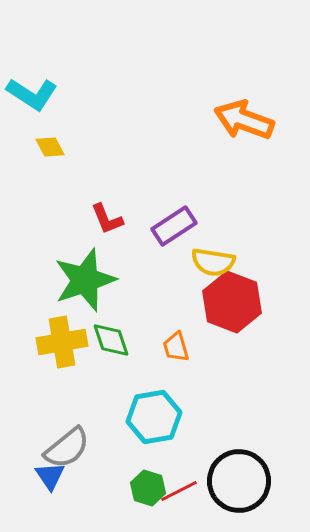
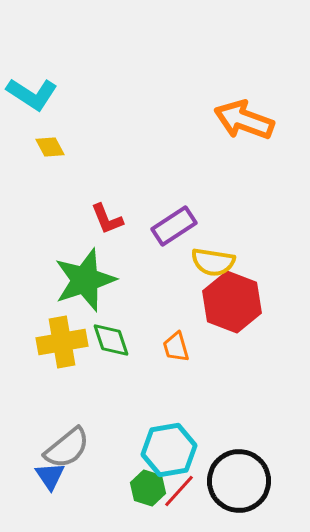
cyan hexagon: moved 15 px right, 33 px down
red line: rotated 21 degrees counterclockwise
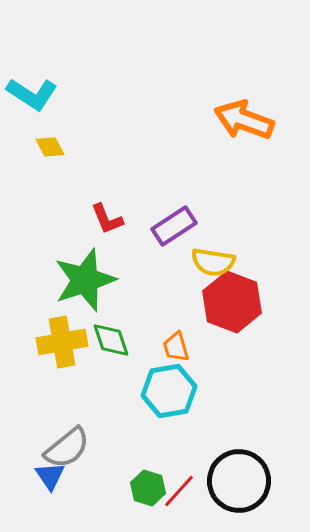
cyan hexagon: moved 59 px up
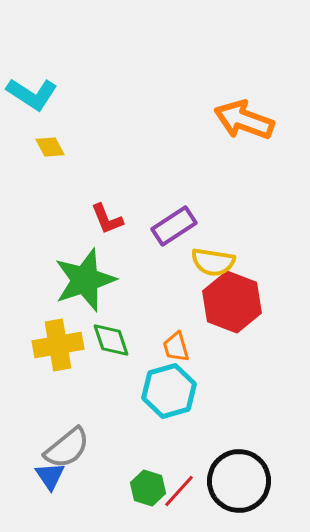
yellow cross: moved 4 px left, 3 px down
cyan hexagon: rotated 6 degrees counterclockwise
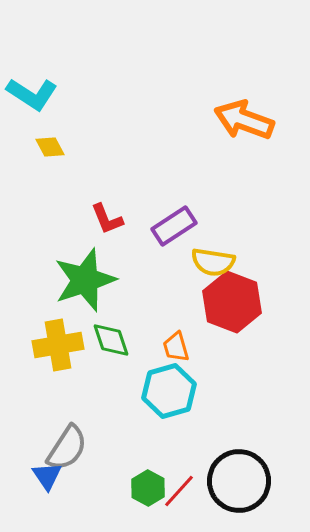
gray semicircle: rotated 18 degrees counterclockwise
blue triangle: moved 3 px left
green hexagon: rotated 12 degrees clockwise
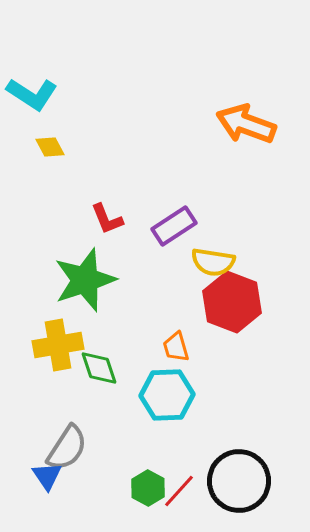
orange arrow: moved 2 px right, 4 px down
green diamond: moved 12 px left, 28 px down
cyan hexagon: moved 2 px left, 4 px down; rotated 14 degrees clockwise
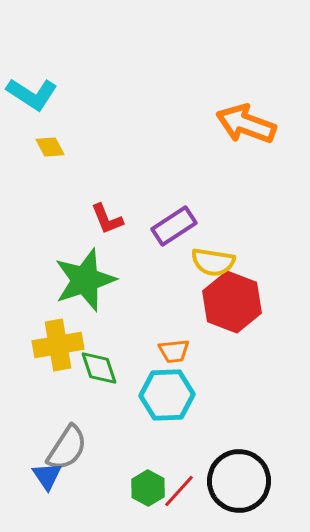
orange trapezoid: moved 2 px left, 4 px down; rotated 80 degrees counterclockwise
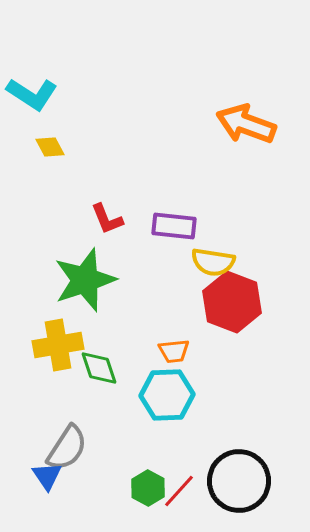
purple rectangle: rotated 39 degrees clockwise
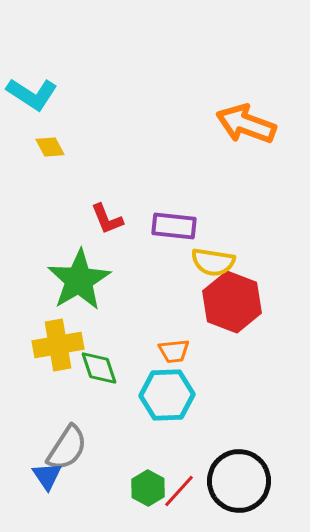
green star: moved 6 px left; rotated 12 degrees counterclockwise
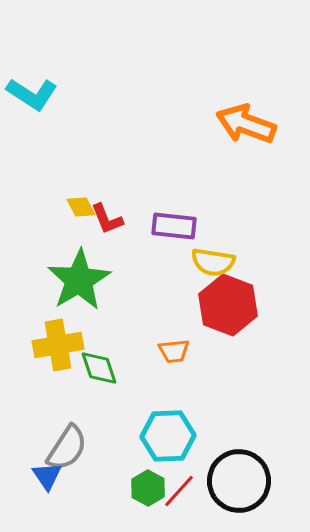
yellow diamond: moved 31 px right, 60 px down
red hexagon: moved 4 px left, 3 px down
cyan hexagon: moved 1 px right, 41 px down
